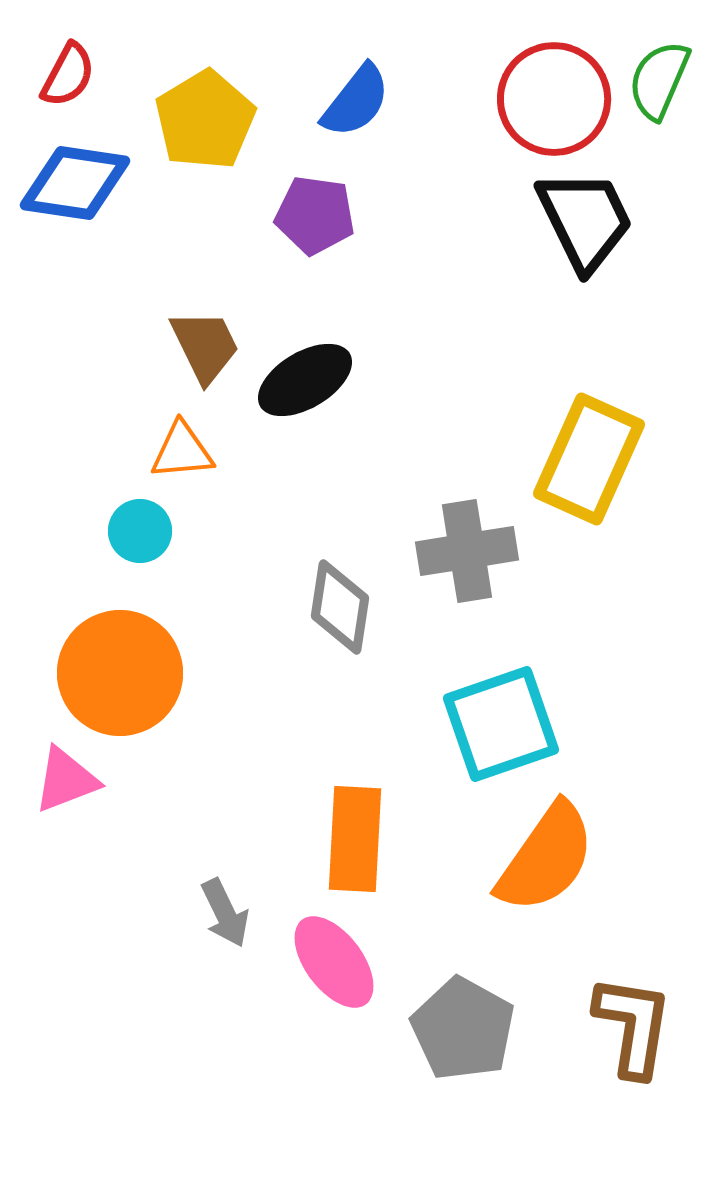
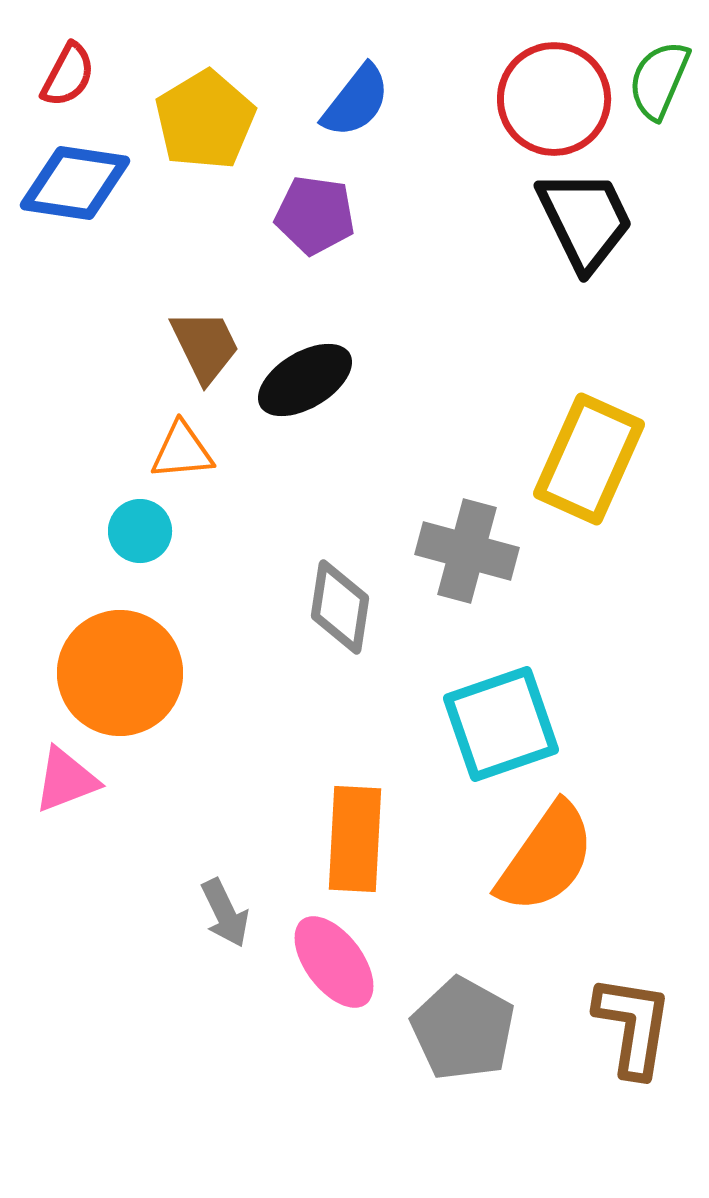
gray cross: rotated 24 degrees clockwise
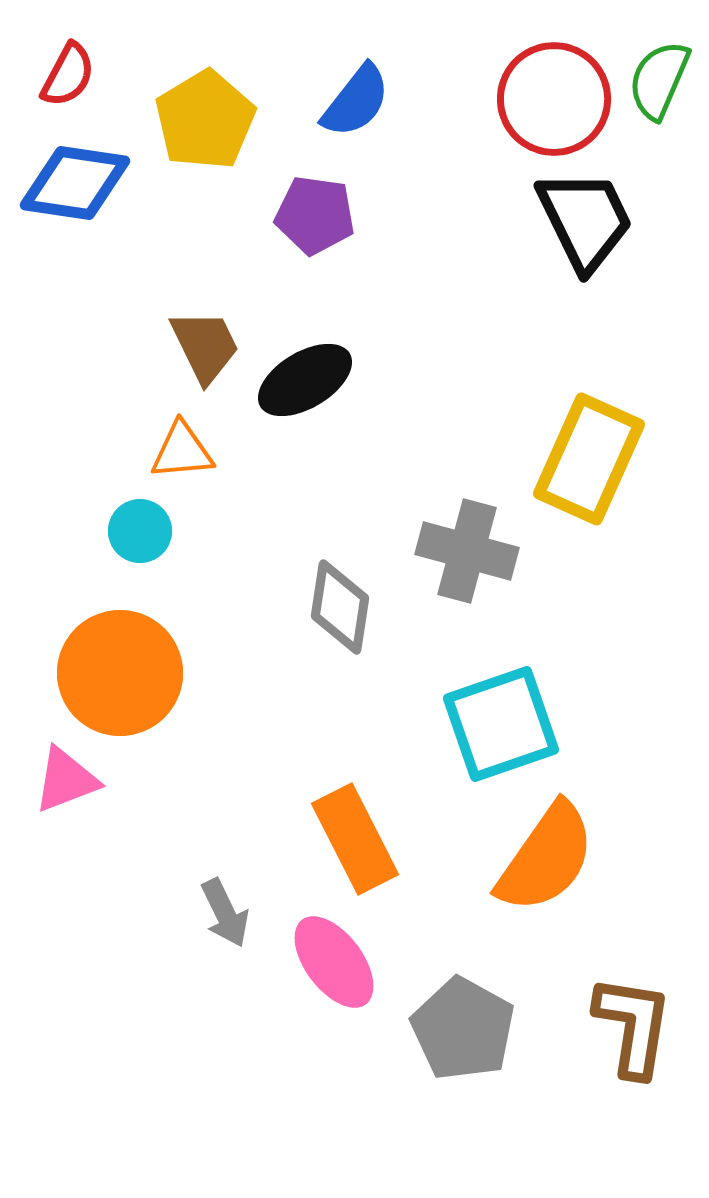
orange rectangle: rotated 30 degrees counterclockwise
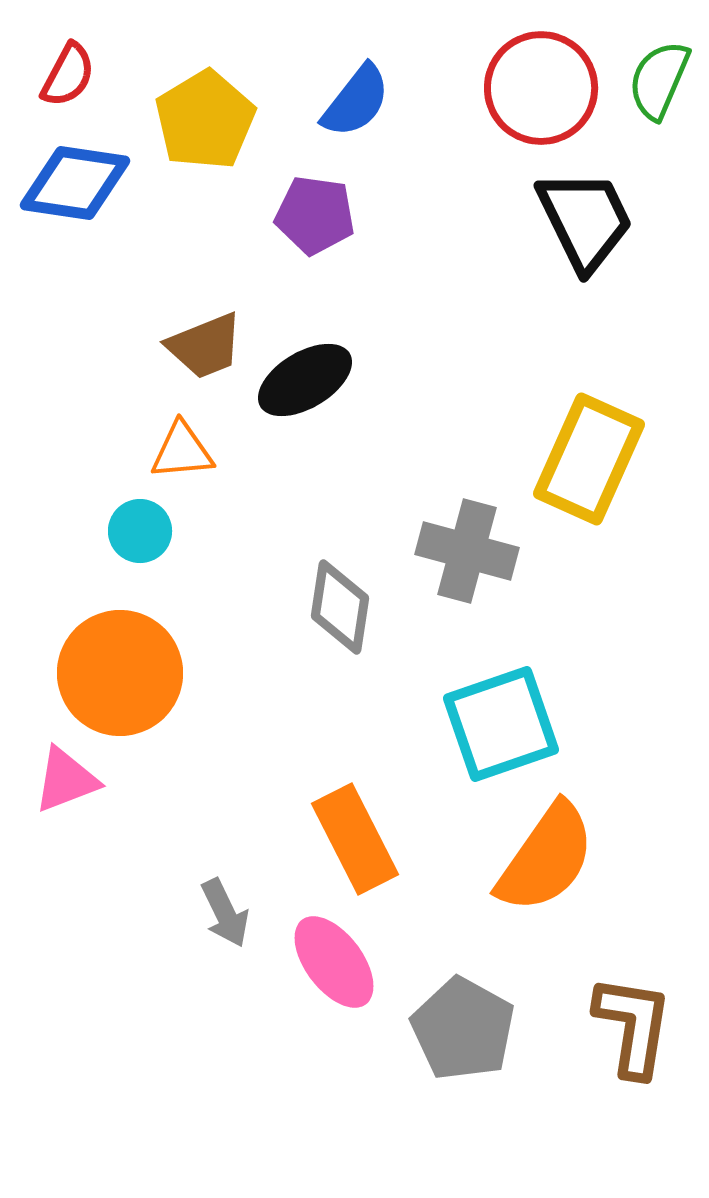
red circle: moved 13 px left, 11 px up
brown trapezoid: rotated 94 degrees clockwise
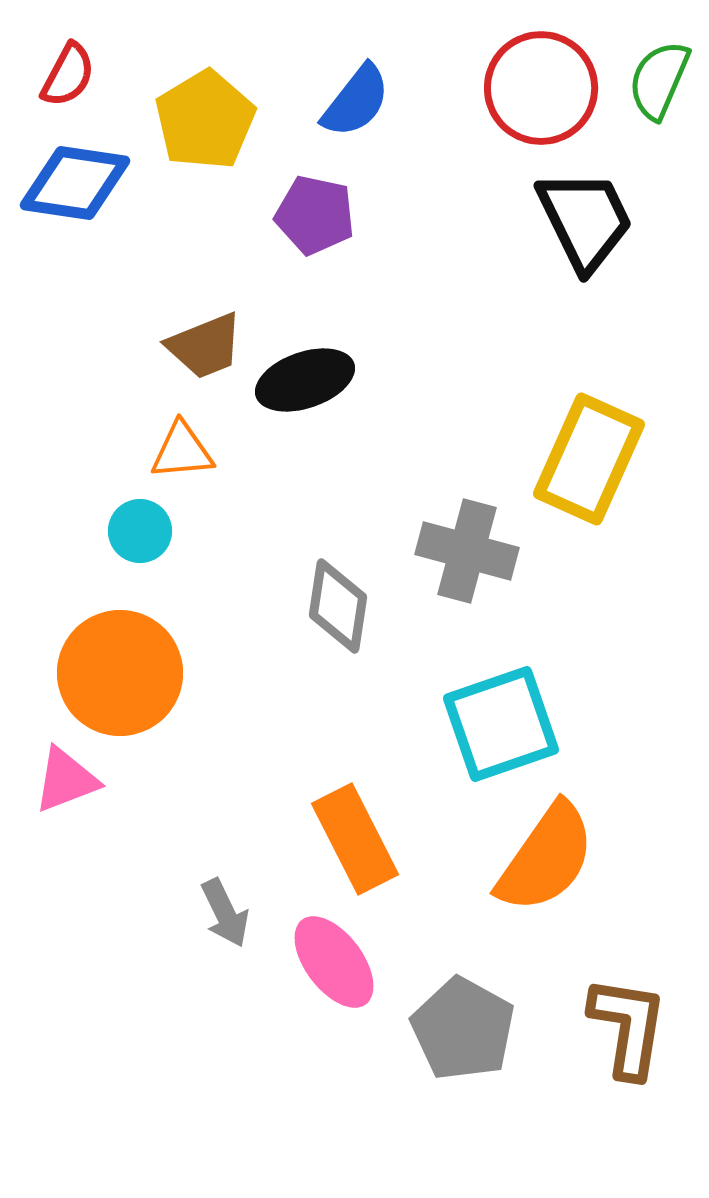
purple pentagon: rotated 4 degrees clockwise
black ellipse: rotated 12 degrees clockwise
gray diamond: moved 2 px left, 1 px up
brown L-shape: moved 5 px left, 1 px down
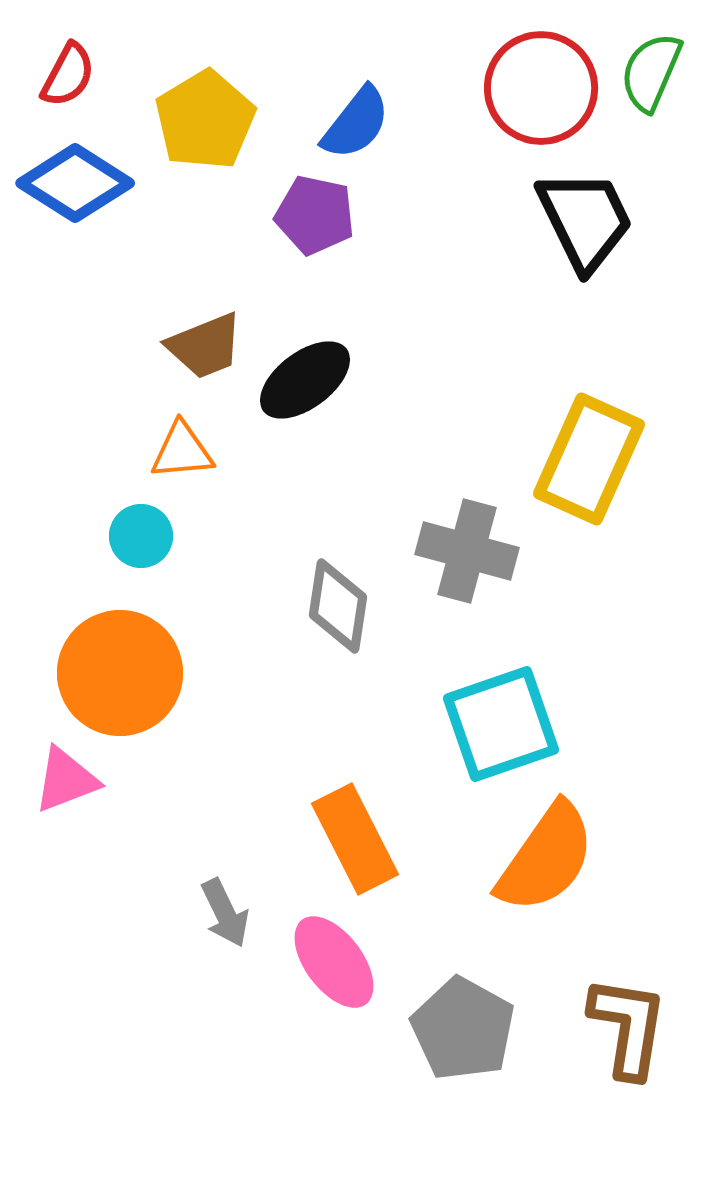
green semicircle: moved 8 px left, 8 px up
blue semicircle: moved 22 px down
blue diamond: rotated 24 degrees clockwise
black ellipse: rotated 18 degrees counterclockwise
cyan circle: moved 1 px right, 5 px down
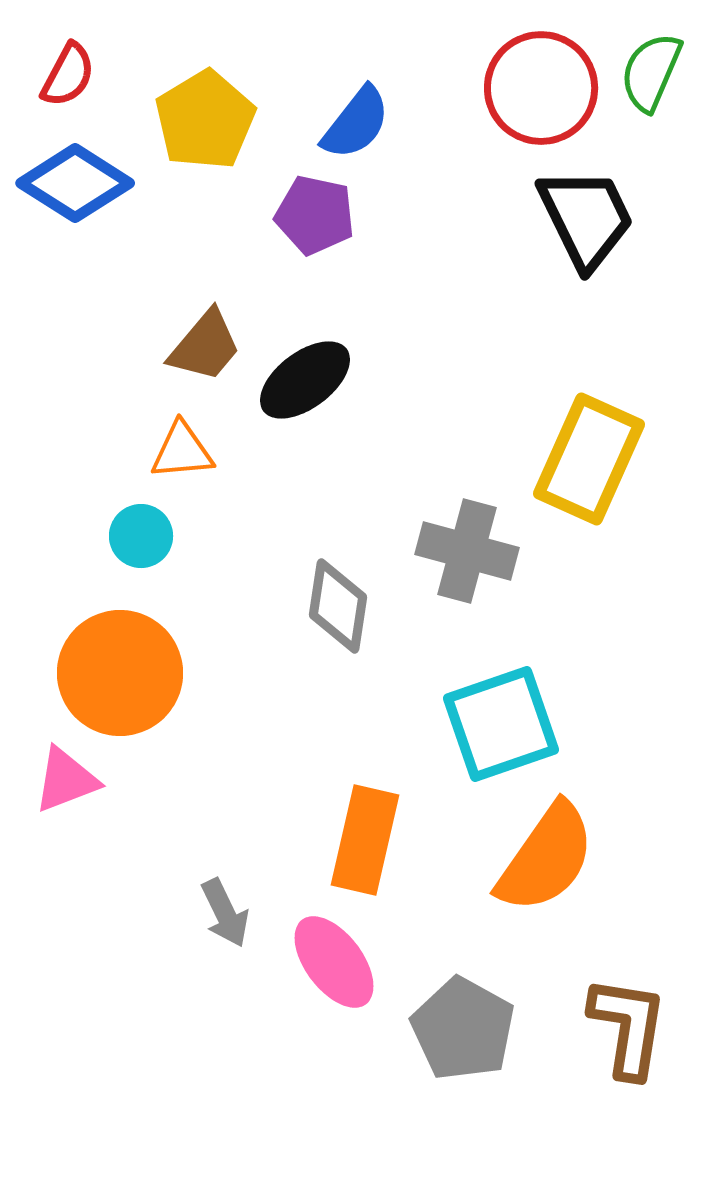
black trapezoid: moved 1 px right, 2 px up
brown trapezoid: rotated 28 degrees counterclockwise
orange rectangle: moved 10 px right, 1 px down; rotated 40 degrees clockwise
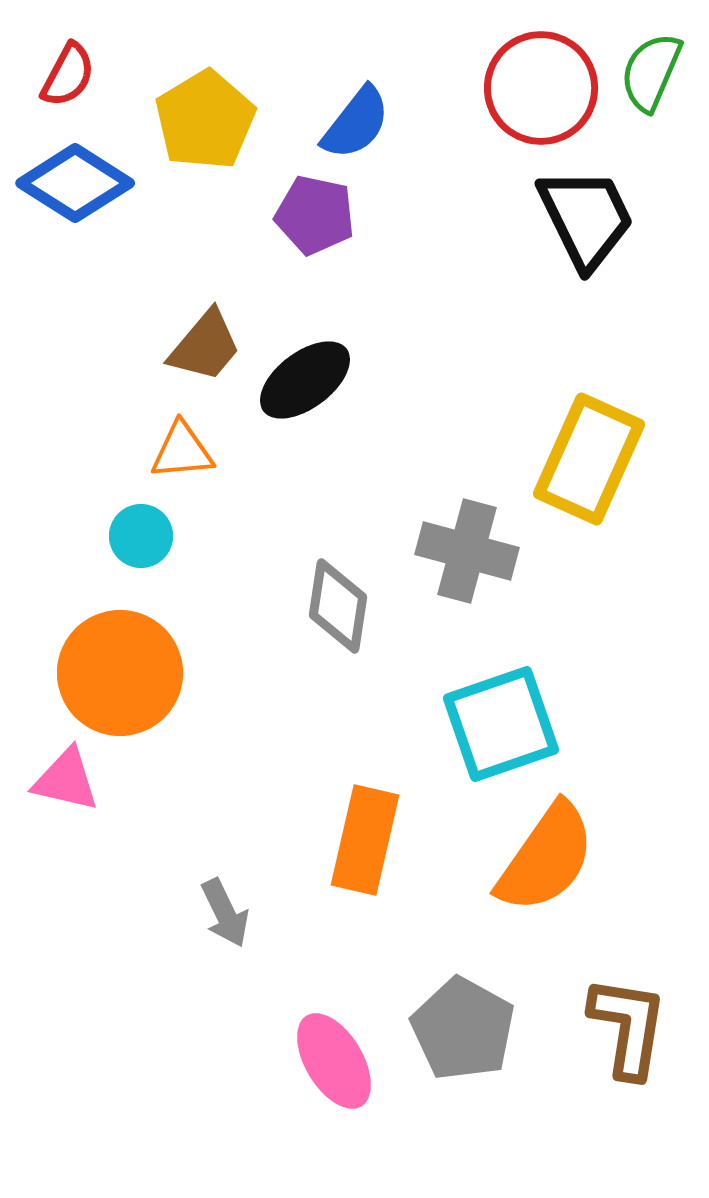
pink triangle: rotated 34 degrees clockwise
pink ellipse: moved 99 px down; rotated 6 degrees clockwise
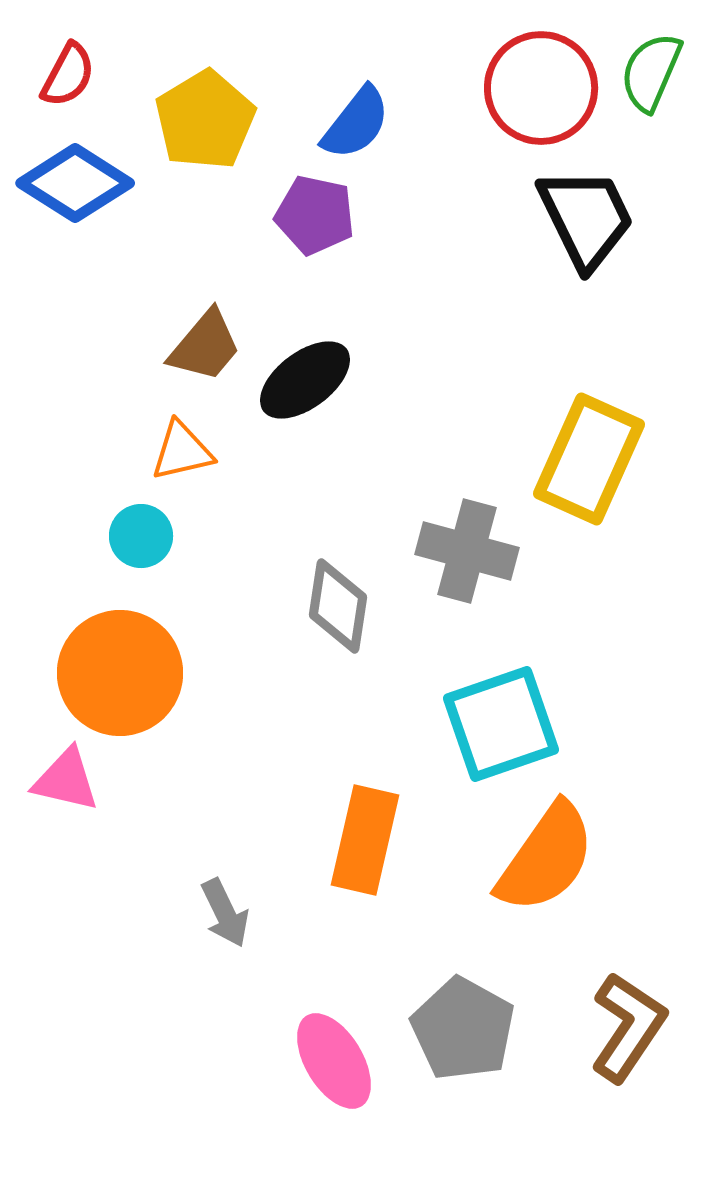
orange triangle: rotated 8 degrees counterclockwise
brown L-shape: rotated 25 degrees clockwise
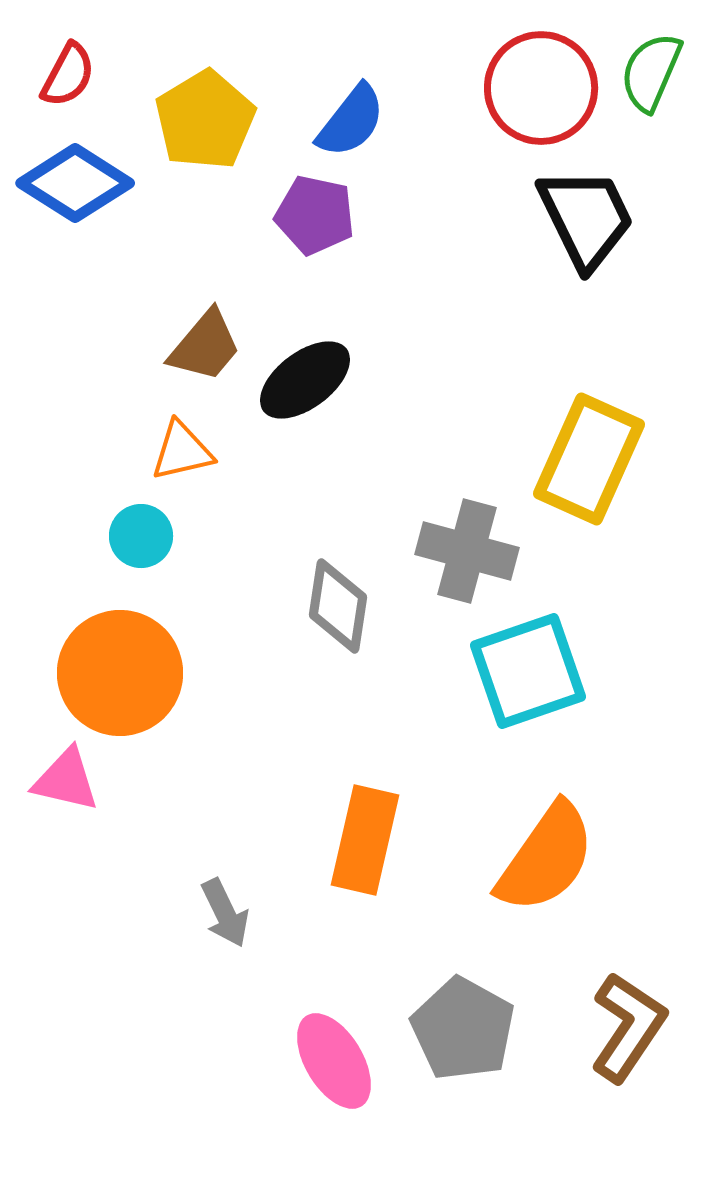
blue semicircle: moved 5 px left, 2 px up
cyan square: moved 27 px right, 53 px up
